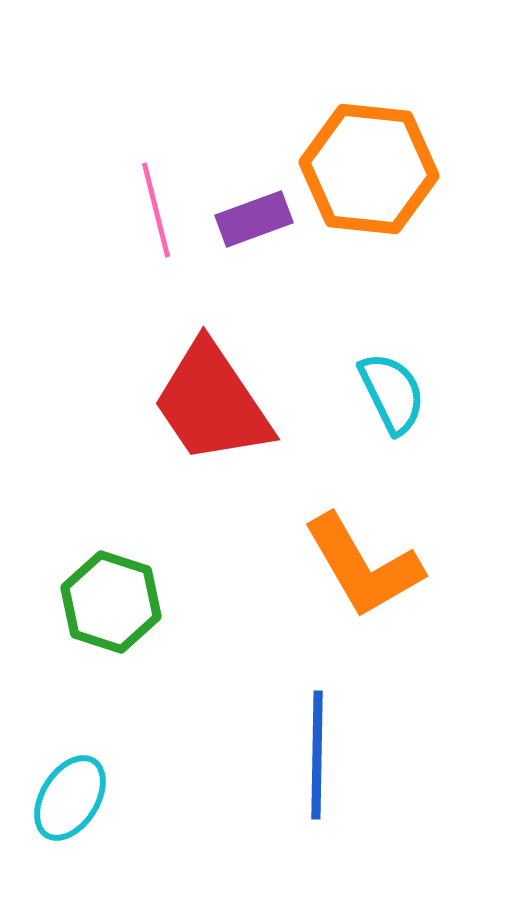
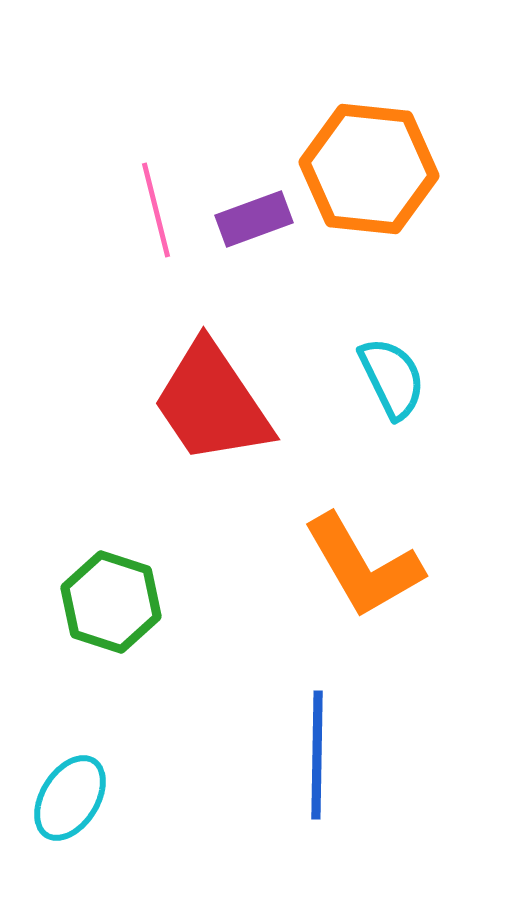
cyan semicircle: moved 15 px up
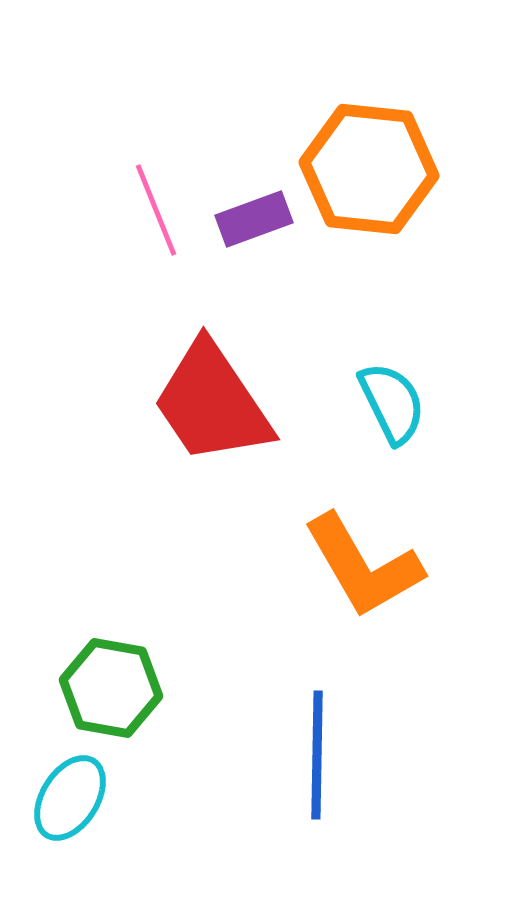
pink line: rotated 8 degrees counterclockwise
cyan semicircle: moved 25 px down
green hexagon: moved 86 px down; rotated 8 degrees counterclockwise
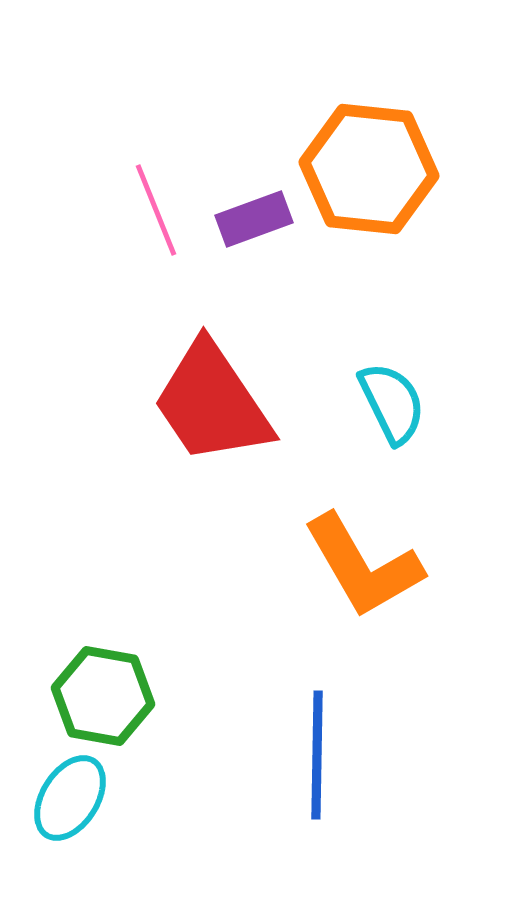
green hexagon: moved 8 px left, 8 px down
